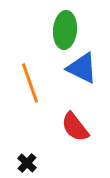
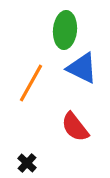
orange line: moved 1 px right; rotated 48 degrees clockwise
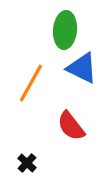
red semicircle: moved 4 px left, 1 px up
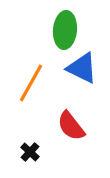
black cross: moved 3 px right, 11 px up
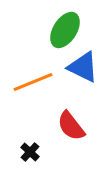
green ellipse: rotated 27 degrees clockwise
blue triangle: moved 1 px right, 1 px up
orange line: moved 2 px right, 1 px up; rotated 39 degrees clockwise
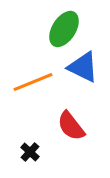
green ellipse: moved 1 px left, 1 px up
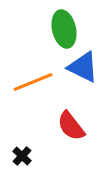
green ellipse: rotated 45 degrees counterclockwise
black cross: moved 8 px left, 4 px down
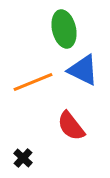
blue triangle: moved 3 px down
black cross: moved 1 px right, 2 px down
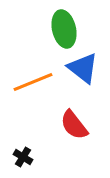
blue triangle: moved 2 px up; rotated 12 degrees clockwise
red semicircle: moved 3 px right, 1 px up
black cross: moved 1 px up; rotated 12 degrees counterclockwise
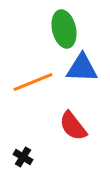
blue triangle: moved 1 px left; rotated 36 degrees counterclockwise
red semicircle: moved 1 px left, 1 px down
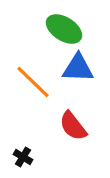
green ellipse: rotated 45 degrees counterclockwise
blue triangle: moved 4 px left
orange line: rotated 66 degrees clockwise
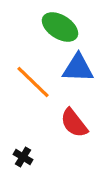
green ellipse: moved 4 px left, 2 px up
red semicircle: moved 1 px right, 3 px up
